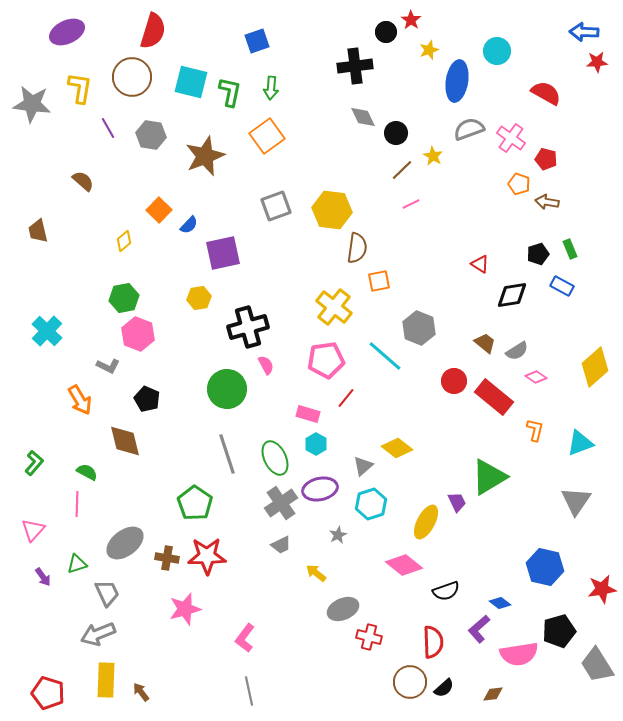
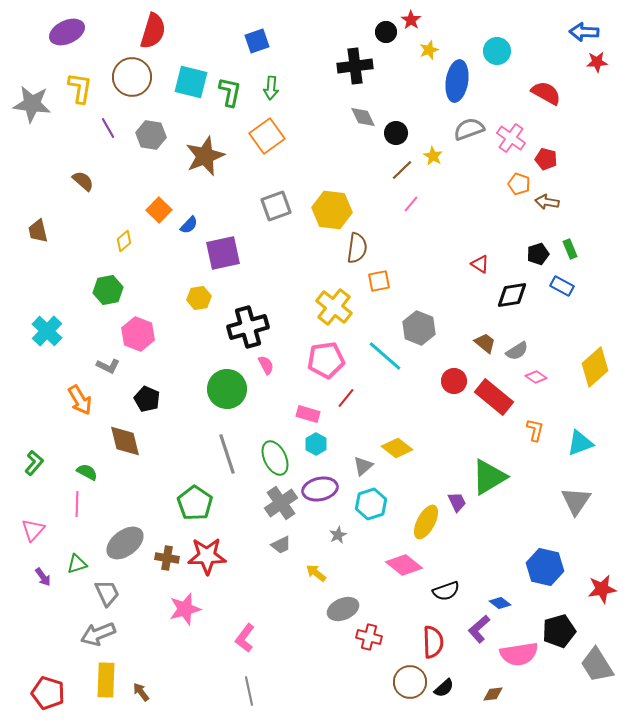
pink line at (411, 204): rotated 24 degrees counterclockwise
green hexagon at (124, 298): moved 16 px left, 8 px up
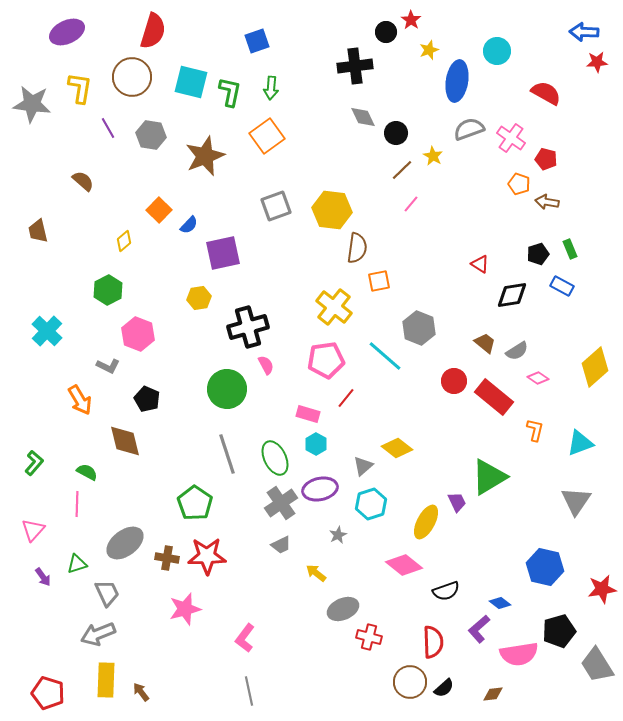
green hexagon at (108, 290): rotated 16 degrees counterclockwise
pink diamond at (536, 377): moved 2 px right, 1 px down
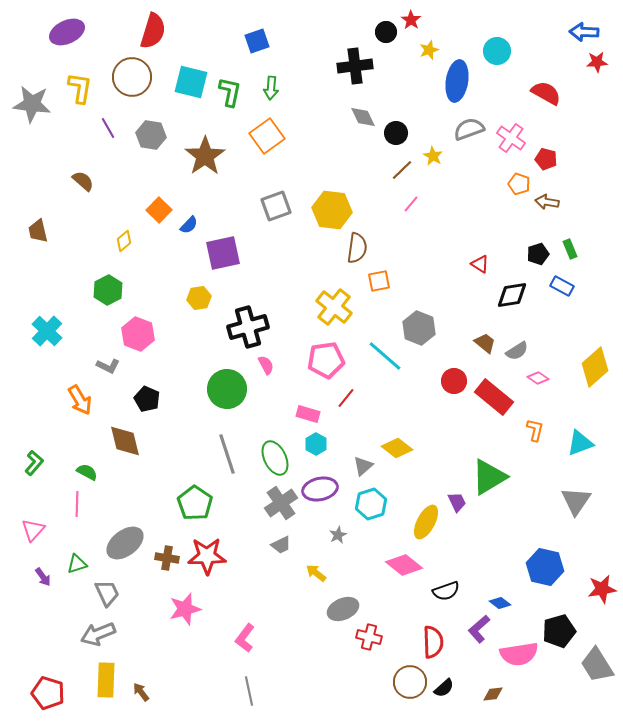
brown star at (205, 156): rotated 12 degrees counterclockwise
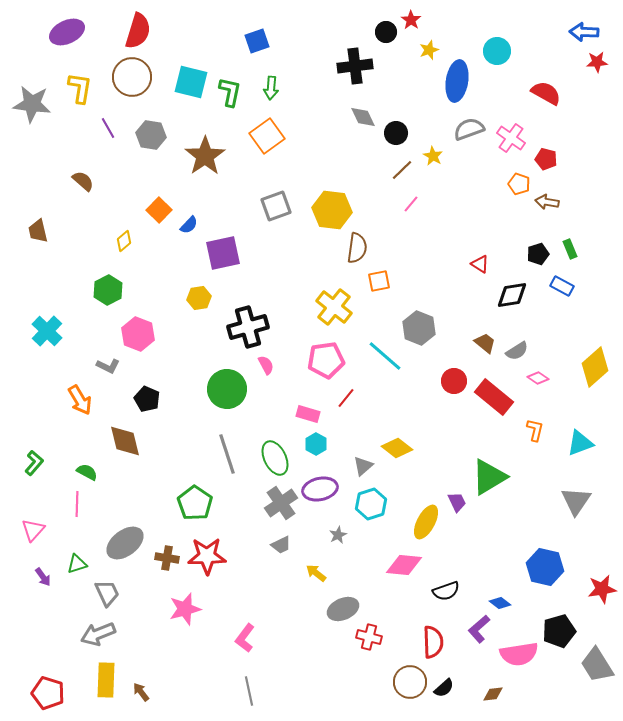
red semicircle at (153, 31): moved 15 px left
pink diamond at (404, 565): rotated 33 degrees counterclockwise
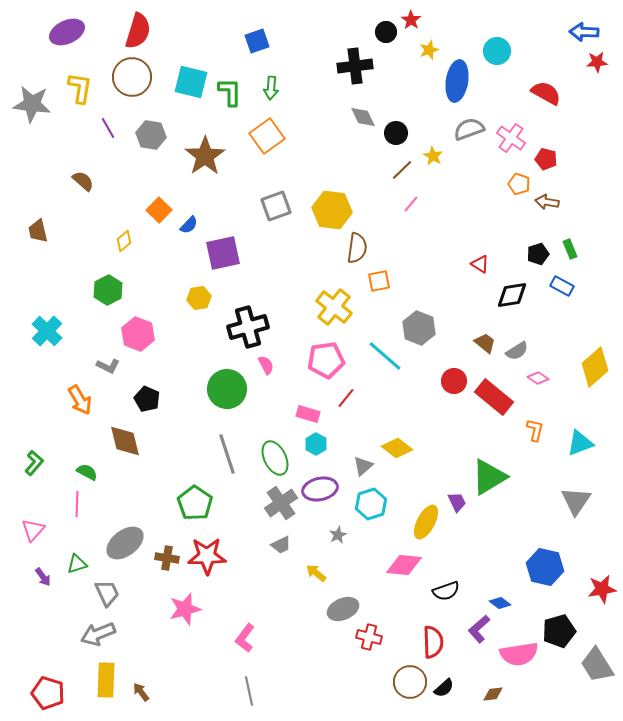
green L-shape at (230, 92): rotated 12 degrees counterclockwise
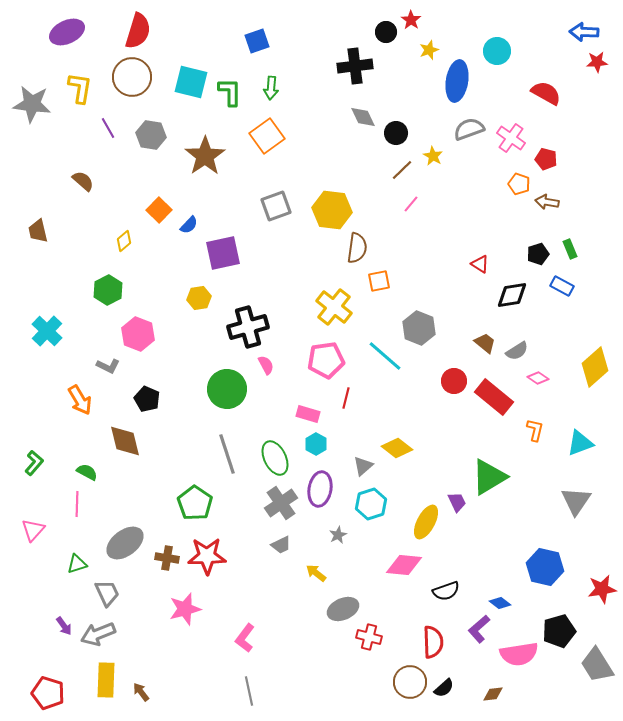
red line at (346, 398): rotated 25 degrees counterclockwise
purple ellipse at (320, 489): rotated 68 degrees counterclockwise
purple arrow at (43, 577): moved 21 px right, 49 px down
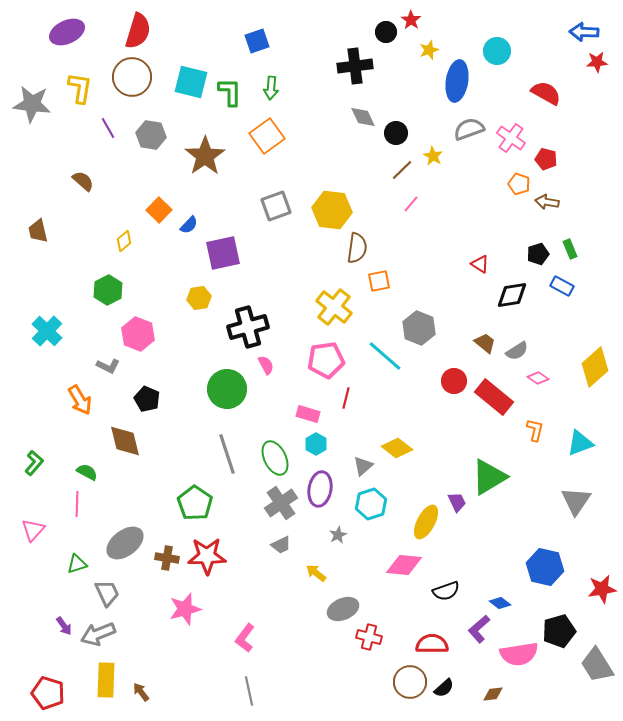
red semicircle at (433, 642): moved 1 px left, 2 px down; rotated 88 degrees counterclockwise
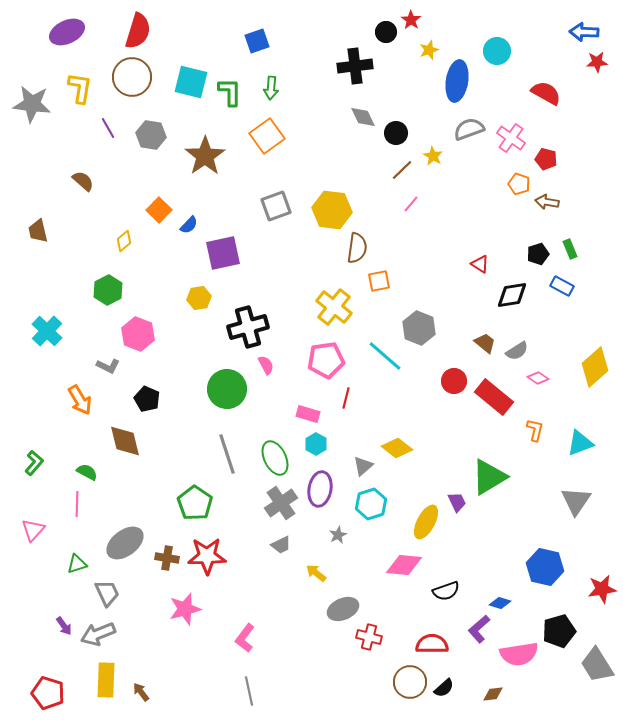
blue diamond at (500, 603): rotated 20 degrees counterclockwise
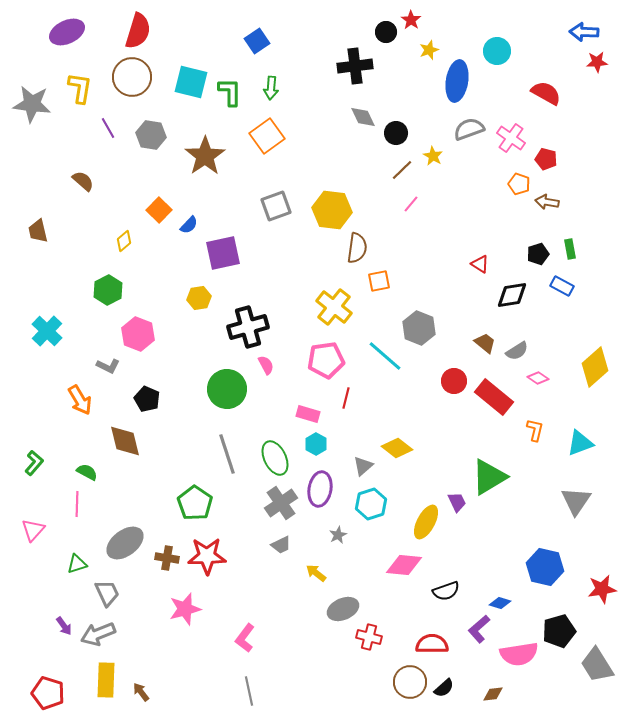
blue square at (257, 41): rotated 15 degrees counterclockwise
green rectangle at (570, 249): rotated 12 degrees clockwise
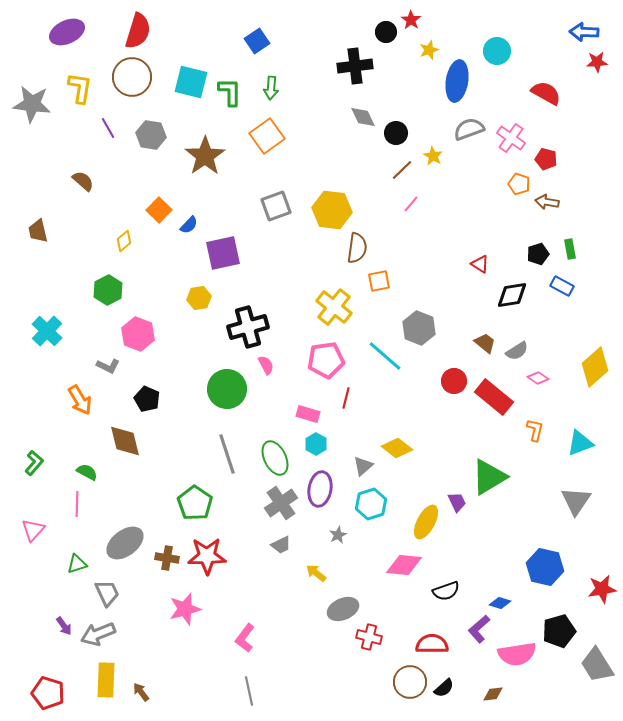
pink semicircle at (519, 654): moved 2 px left
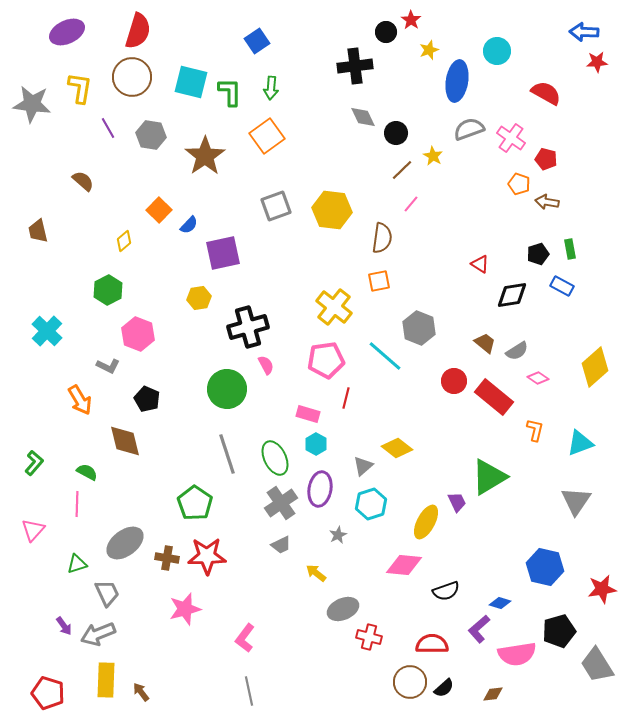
brown semicircle at (357, 248): moved 25 px right, 10 px up
